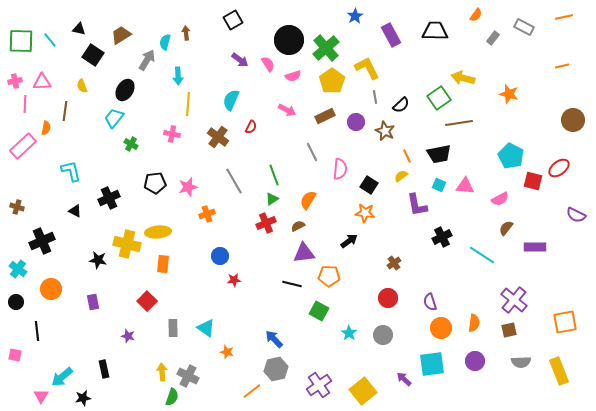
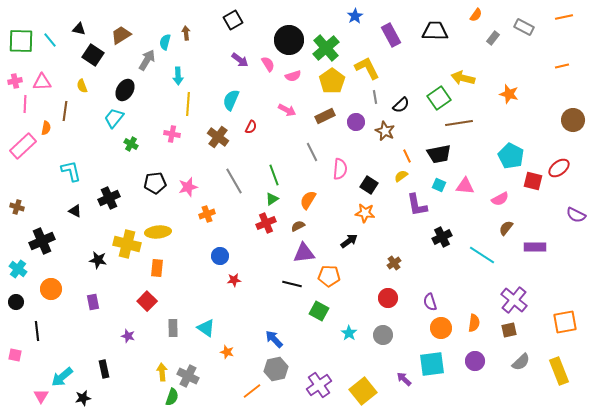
orange rectangle at (163, 264): moved 6 px left, 4 px down
gray semicircle at (521, 362): rotated 42 degrees counterclockwise
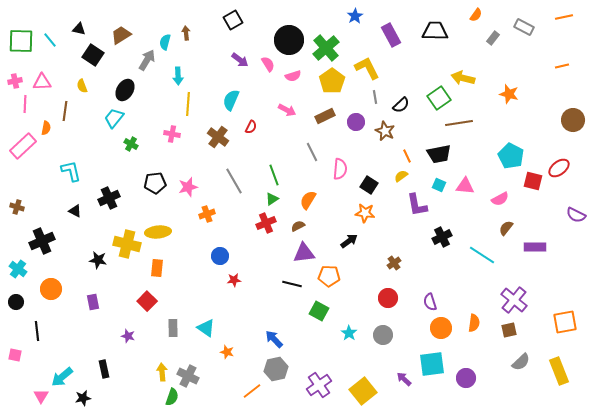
purple circle at (475, 361): moved 9 px left, 17 px down
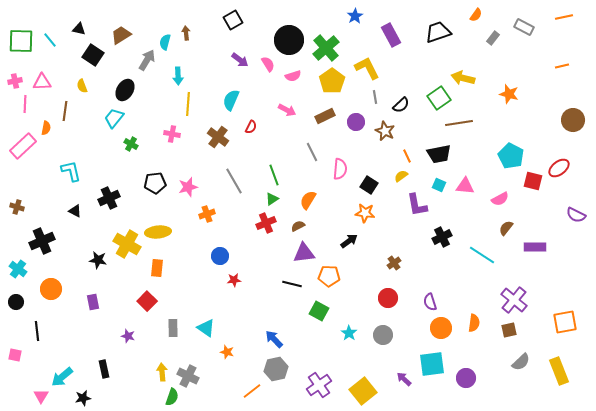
black trapezoid at (435, 31): moved 3 px right, 1 px down; rotated 20 degrees counterclockwise
yellow cross at (127, 244): rotated 16 degrees clockwise
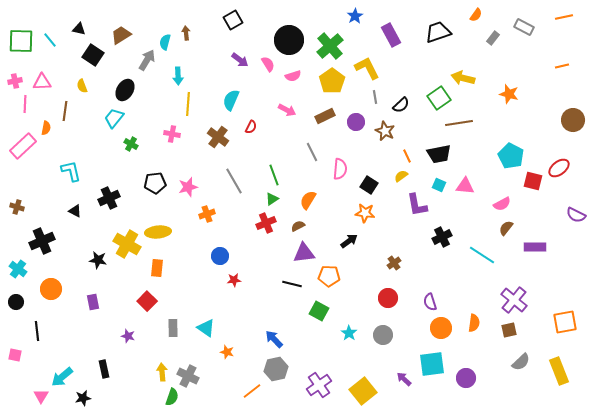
green cross at (326, 48): moved 4 px right, 2 px up
pink semicircle at (500, 199): moved 2 px right, 5 px down
